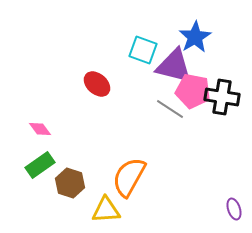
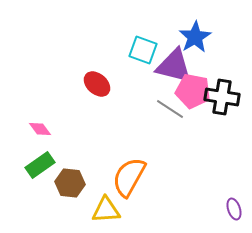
brown hexagon: rotated 12 degrees counterclockwise
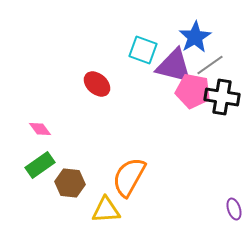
gray line: moved 40 px right, 44 px up; rotated 68 degrees counterclockwise
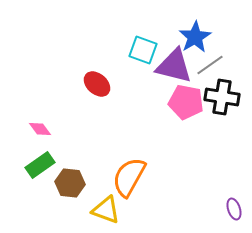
pink pentagon: moved 7 px left, 11 px down
yellow triangle: rotated 24 degrees clockwise
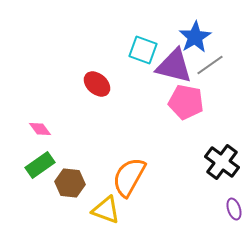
black cross: moved 65 px down; rotated 28 degrees clockwise
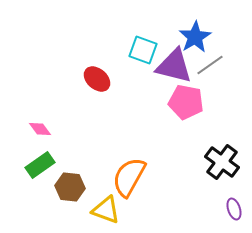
red ellipse: moved 5 px up
brown hexagon: moved 4 px down
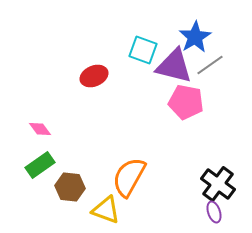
red ellipse: moved 3 px left, 3 px up; rotated 64 degrees counterclockwise
black cross: moved 4 px left, 22 px down
purple ellipse: moved 20 px left, 3 px down
